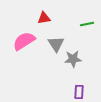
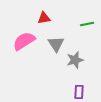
gray star: moved 2 px right, 1 px down; rotated 12 degrees counterclockwise
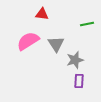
red triangle: moved 2 px left, 4 px up; rotated 16 degrees clockwise
pink semicircle: moved 4 px right
purple rectangle: moved 11 px up
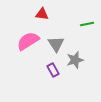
purple rectangle: moved 26 px left, 11 px up; rotated 32 degrees counterclockwise
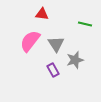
green line: moved 2 px left; rotated 24 degrees clockwise
pink semicircle: moved 2 px right; rotated 20 degrees counterclockwise
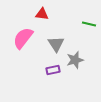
green line: moved 4 px right
pink semicircle: moved 7 px left, 3 px up
purple rectangle: rotated 72 degrees counterclockwise
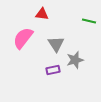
green line: moved 3 px up
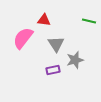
red triangle: moved 2 px right, 6 px down
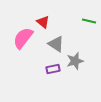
red triangle: moved 1 px left, 2 px down; rotated 32 degrees clockwise
gray triangle: rotated 24 degrees counterclockwise
gray star: moved 1 px down
purple rectangle: moved 1 px up
